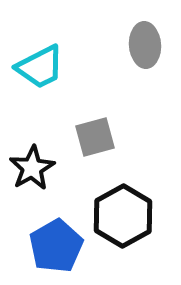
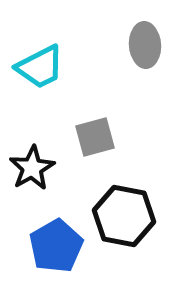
black hexagon: moved 1 px right; rotated 20 degrees counterclockwise
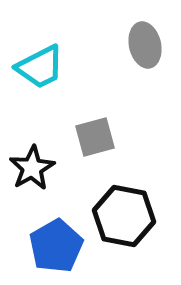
gray ellipse: rotated 9 degrees counterclockwise
